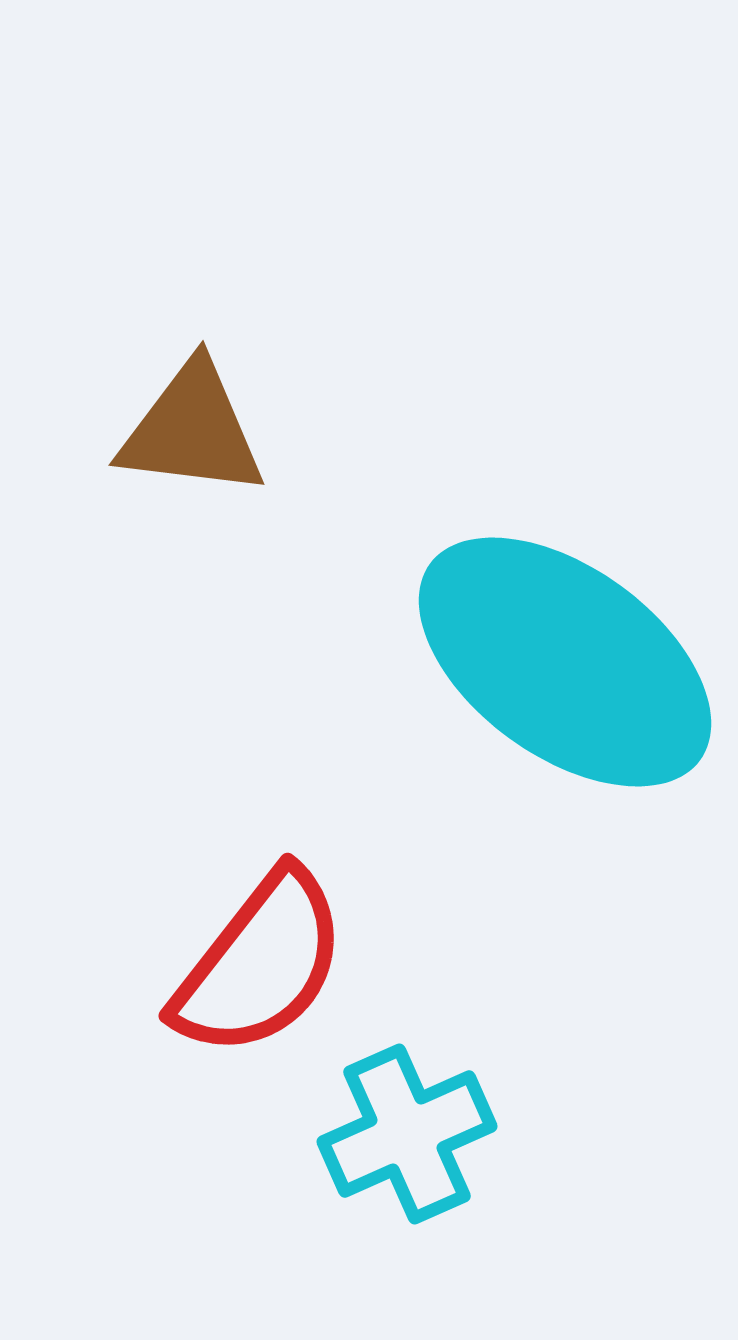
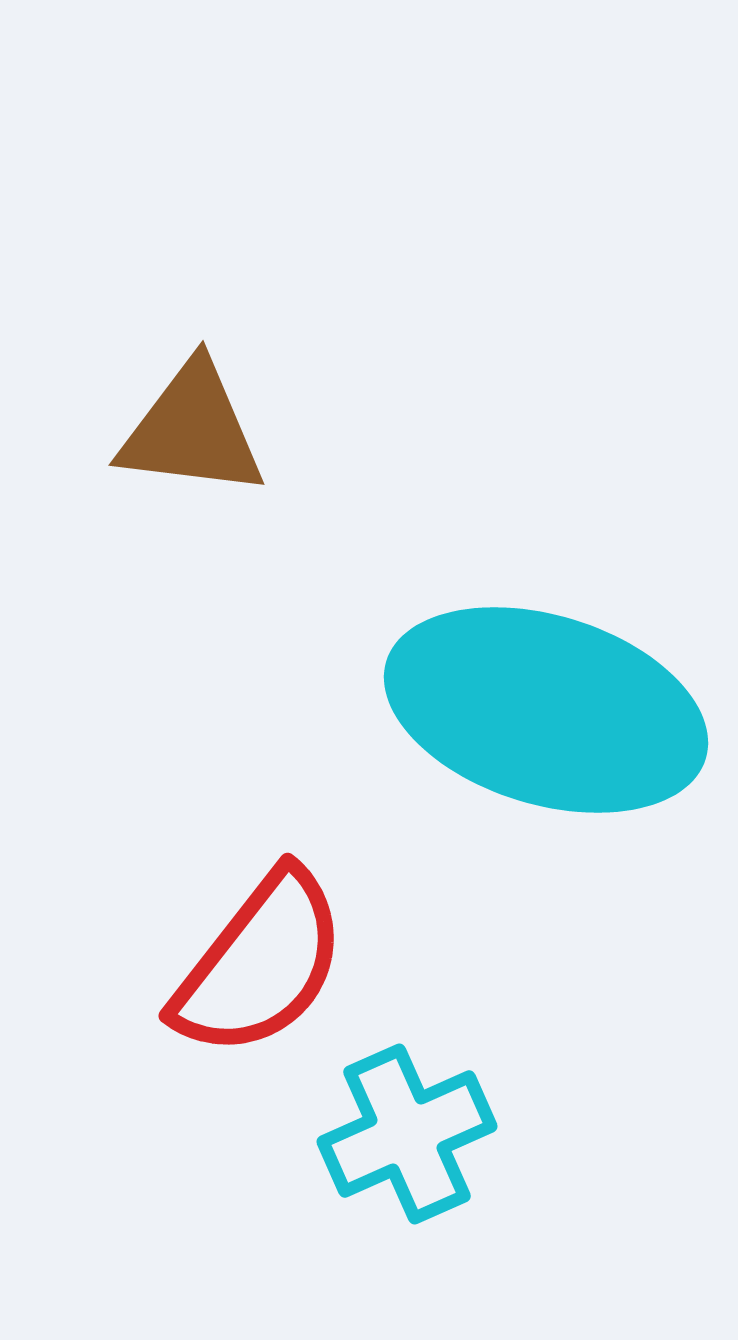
cyan ellipse: moved 19 px left, 48 px down; rotated 19 degrees counterclockwise
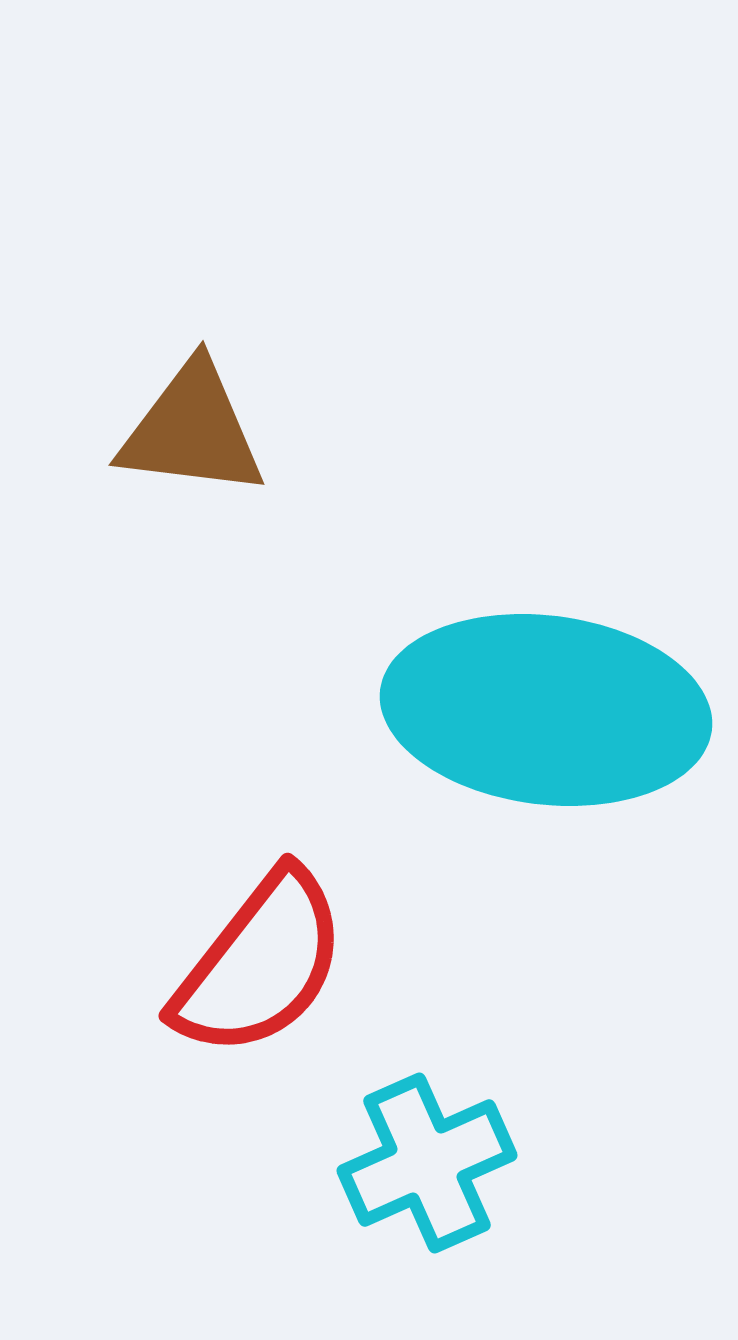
cyan ellipse: rotated 10 degrees counterclockwise
cyan cross: moved 20 px right, 29 px down
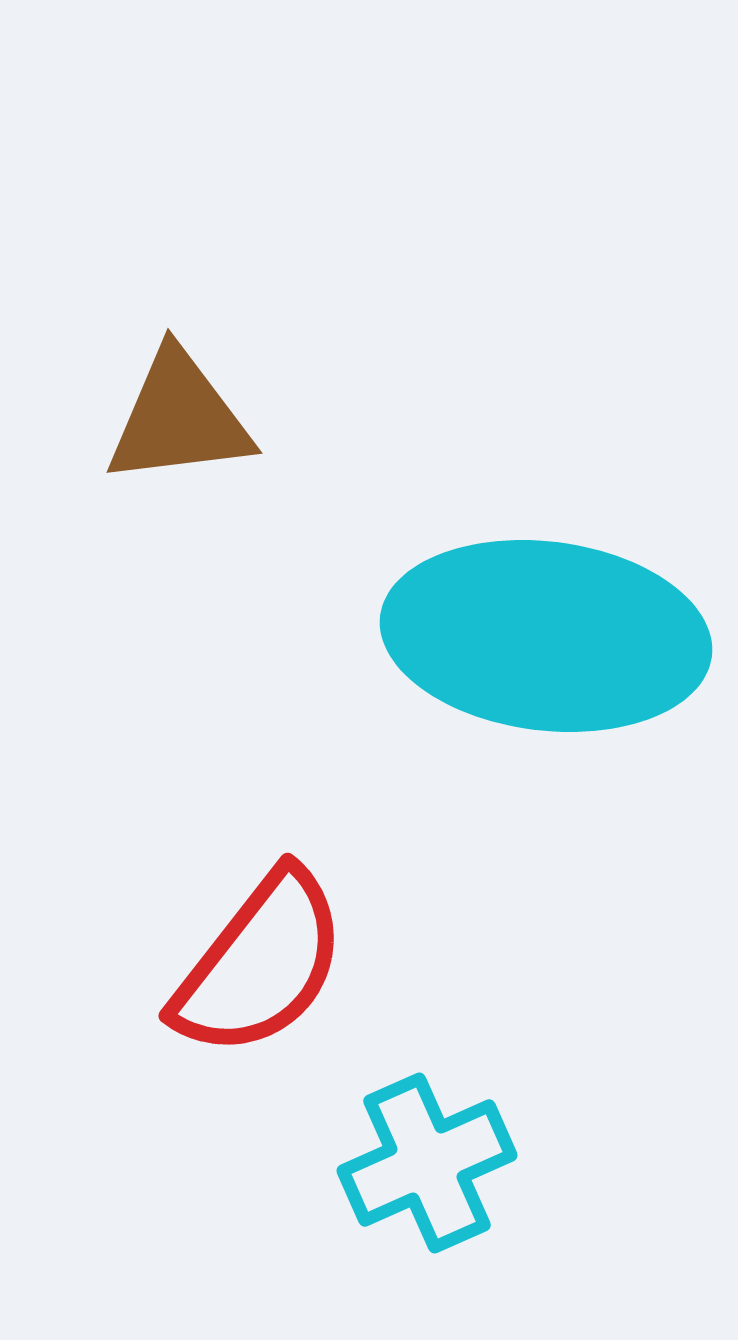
brown triangle: moved 13 px left, 12 px up; rotated 14 degrees counterclockwise
cyan ellipse: moved 74 px up
